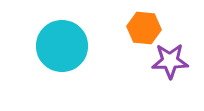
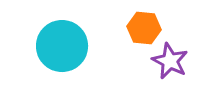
purple star: rotated 27 degrees clockwise
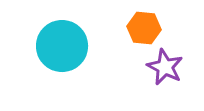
purple star: moved 5 px left, 6 px down
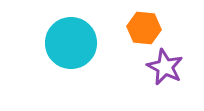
cyan circle: moved 9 px right, 3 px up
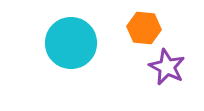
purple star: moved 2 px right
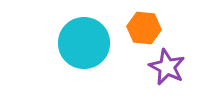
cyan circle: moved 13 px right
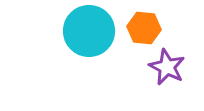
cyan circle: moved 5 px right, 12 px up
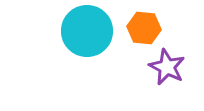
cyan circle: moved 2 px left
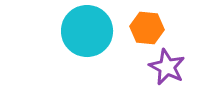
orange hexagon: moved 3 px right
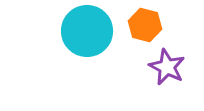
orange hexagon: moved 2 px left, 3 px up; rotated 8 degrees clockwise
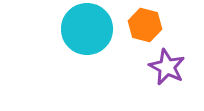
cyan circle: moved 2 px up
